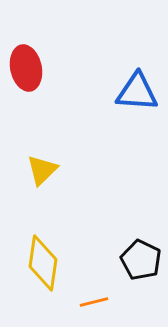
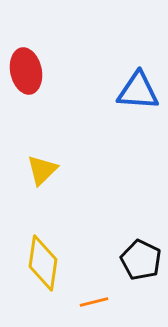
red ellipse: moved 3 px down
blue triangle: moved 1 px right, 1 px up
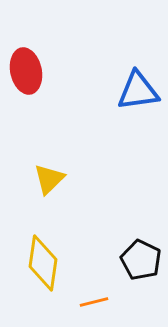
blue triangle: rotated 12 degrees counterclockwise
yellow triangle: moved 7 px right, 9 px down
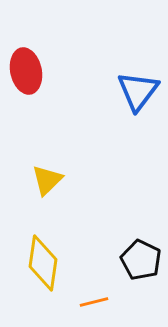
blue triangle: rotated 45 degrees counterclockwise
yellow triangle: moved 2 px left, 1 px down
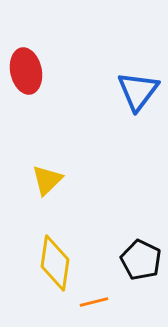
yellow diamond: moved 12 px right
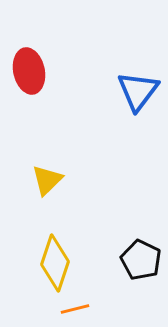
red ellipse: moved 3 px right
yellow diamond: rotated 10 degrees clockwise
orange line: moved 19 px left, 7 px down
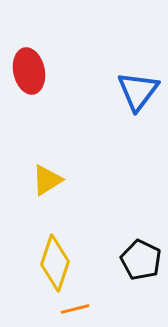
yellow triangle: rotated 12 degrees clockwise
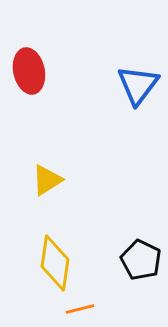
blue triangle: moved 6 px up
yellow diamond: rotated 10 degrees counterclockwise
orange line: moved 5 px right
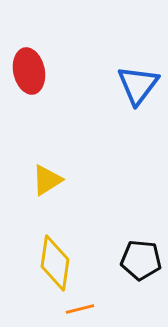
black pentagon: rotated 21 degrees counterclockwise
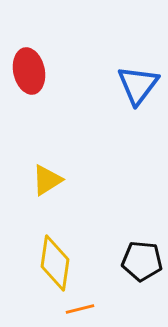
black pentagon: moved 1 px right, 1 px down
